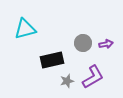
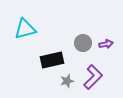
purple L-shape: rotated 15 degrees counterclockwise
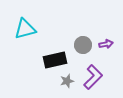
gray circle: moved 2 px down
black rectangle: moved 3 px right
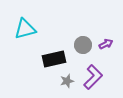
purple arrow: rotated 16 degrees counterclockwise
black rectangle: moved 1 px left, 1 px up
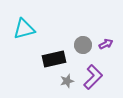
cyan triangle: moved 1 px left
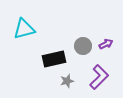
gray circle: moved 1 px down
purple L-shape: moved 6 px right
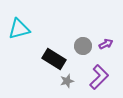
cyan triangle: moved 5 px left
black rectangle: rotated 45 degrees clockwise
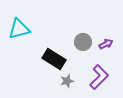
gray circle: moved 4 px up
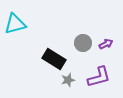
cyan triangle: moved 4 px left, 5 px up
gray circle: moved 1 px down
purple L-shape: rotated 30 degrees clockwise
gray star: moved 1 px right, 1 px up
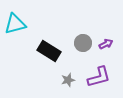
black rectangle: moved 5 px left, 8 px up
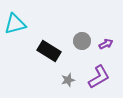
gray circle: moved 1 px left, 2 px up
purple L-shape: rotated 15 degrees counterclockwise
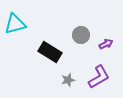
gray circle: moved 1 px left, 6 px up
black rectangle: moved 1 px right, 1 px down
